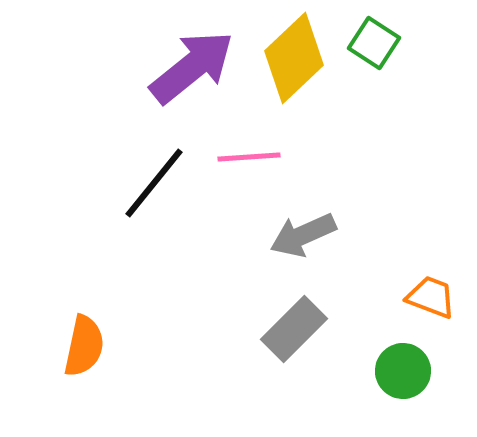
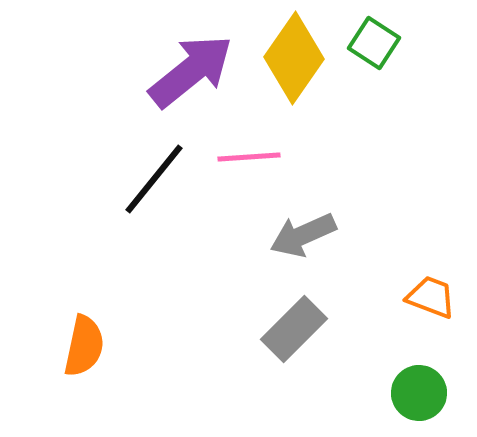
yellow diamond: rotated 12 degrees counterclockwise
purple arrow: moved 1 px left, 4 px down
black line: moved 4 px up
green circle: moved 16 px right, 22 px down
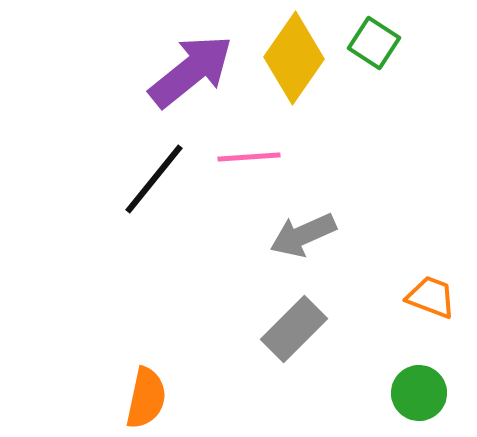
orange semicircle: moved 62 px right, 52 px down
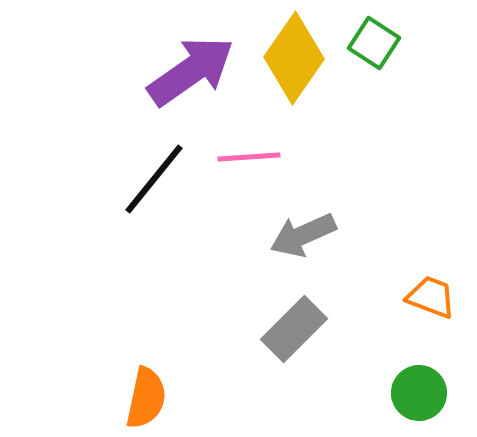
purple arrow: rotated 4 degrees clockwise
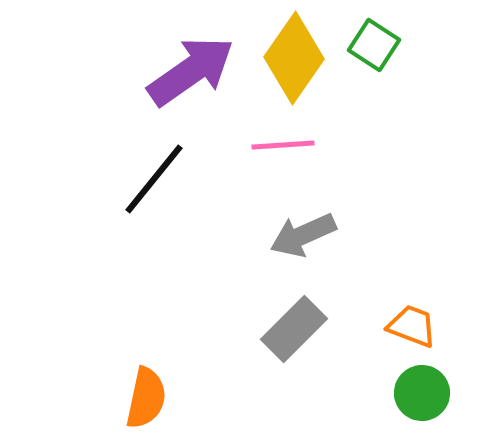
green square: moved 2 px down
pink line: moved 34 px right, 12 px up
orange trapezoid: moved 19 px left, 29 px down
green circle: moved 3 px right
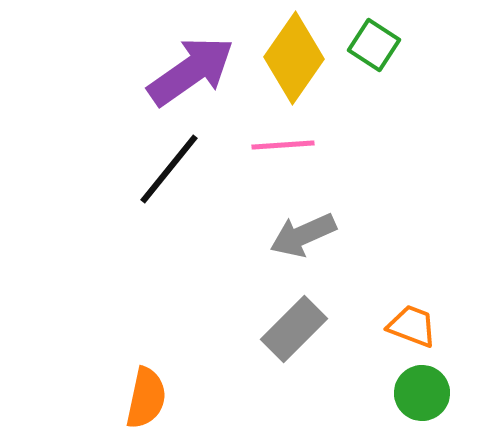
black line: moved 15 px right, 10 px up
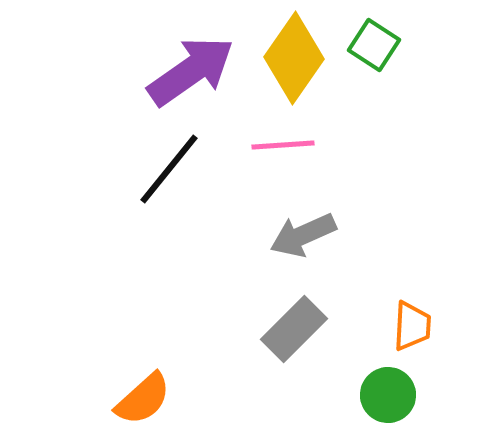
orange trapezoid: rotated 72 degrees clockwise
green circle: moved 34 px left, 2 px down
orange semicircle: moved 3 px left, 1 px down; rotated 36 degrees clockwise
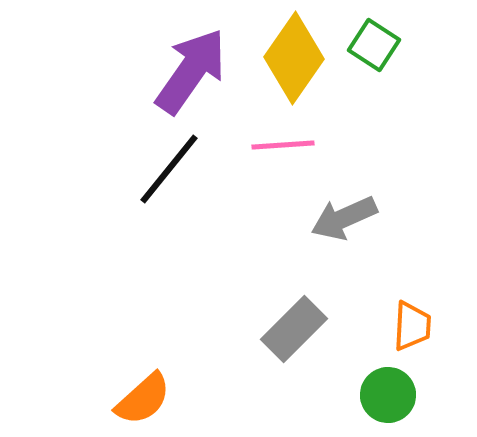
purple arrow: rotated 20 degrees counterclockwise
gray arrow: moved 41 px right, 17 px up
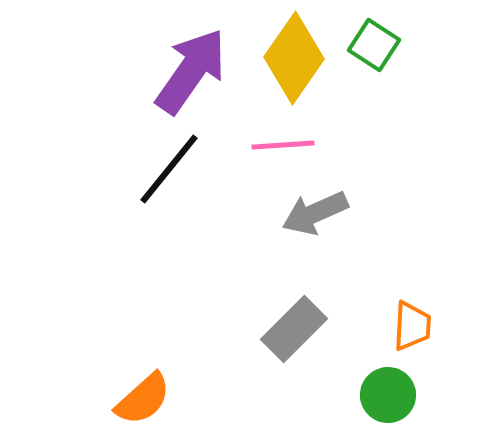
gray arrow: moved 29 px left, 5 px up
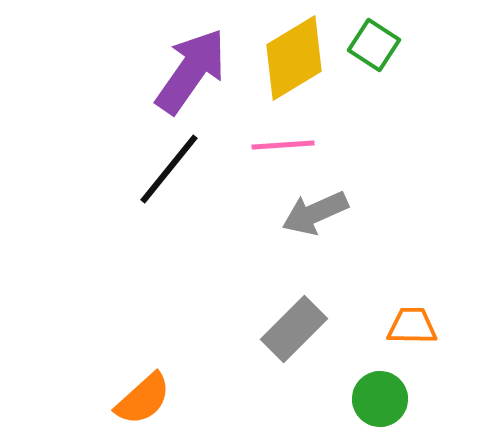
yellow diamond: rotated 24 degrees clockwise
orange trapezoid: rotated 92 degrees counterclockwise
green circle: moved 8 px left, 4 px down
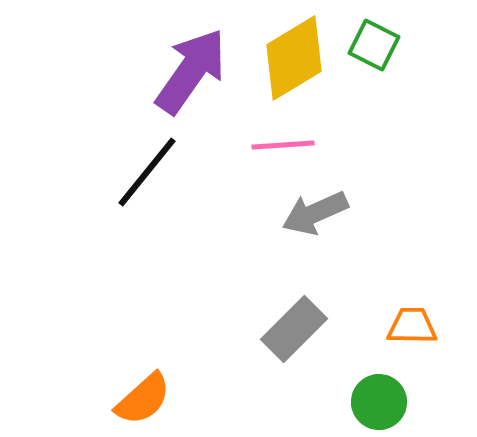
green square: rotated 6 degrees counterclockwise
black line: moved 22 px left, 3 px down
green circle: moved 1 px left, 3 px down
